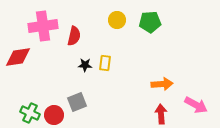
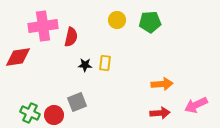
red semicircle: moved 3 px left, 1 px down
pink arrow: rotated 125 degrees clockwise
red arrow: moved 1 px left, 1 px up; rotated 90 degrees clockwise
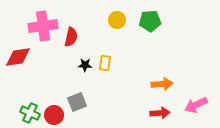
green pentagon: moved 1 px up
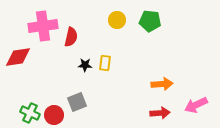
green pentagon: rotated 10 degrees clockwise
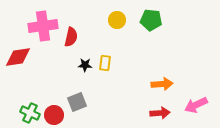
green pentagon: moved 1 px right, 1 px up
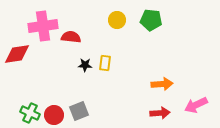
red semicircle: rotated 96 degrees counterclockwise
red diamond: moved 1 px left, 3 px up
gray square: moved 2 px right, 9 px down
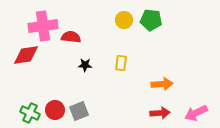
yellow circle: moved 7 px right
red diamond: moved 9 px right, 1 px down
yellow rectangle: moved 16 px right
pink arrow: moved 8 px down
red circle: moved 1 px right, 5 px up
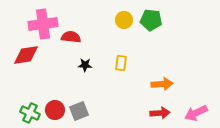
pink cross: moved 2 px up
